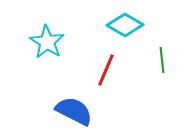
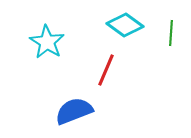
cyan diamond: rotated 6 degrees clockwise
green line: moved 9 px right, 27 px up; rotated 10 degrees clockwise
blue semicircle: rotated 48 degrees counterclockwise
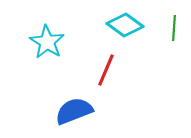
green line: moved 3 px right, 5 px up
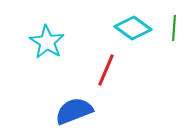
cyan diamond: moved 8 px right, 3 px down
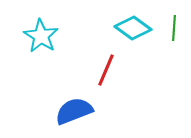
cyan star: moved 6 px left, 6 px up
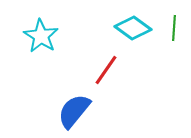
red line: rotated 12 degrees clockwise
blue semicircle: rotated 30 degrees counterclockwise
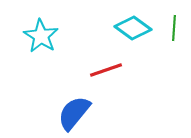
red line: rotated 36 degrees clockwise
blue semicircle: moved 2 px down
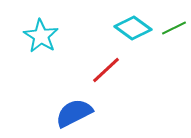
green line: rotated 60 degrees clockwise
red line: rotated 24 degrees counterclockwise
blue semicircle: rotated 24 degrees clockwise
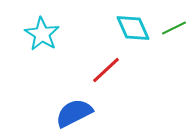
cyan diamond: rotated 30 degrees clockwise
cyan star: moved 1 px right, 2 px up
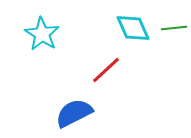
green line: rotated 20 degrees clockwise
